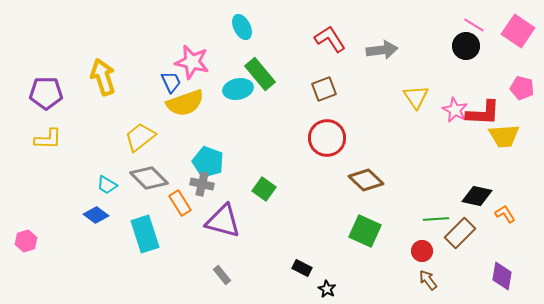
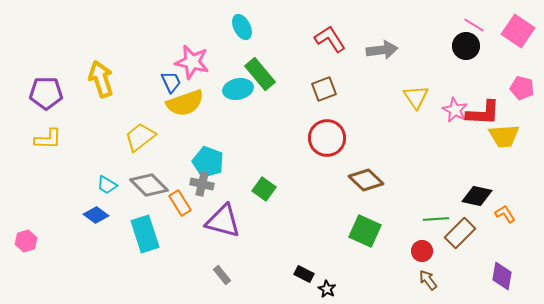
yellow arrow at (103, 77): moved 2 px left, 2 px down
gray diamond at (149, 178): moved 7 px down
black rectangle at (302, 268): moved 2 px right, 6 px down
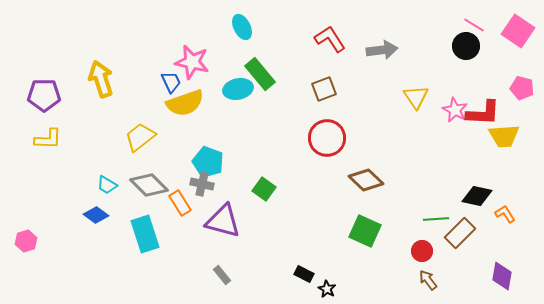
purple pentagon at (46, 93): moved 2 px left, 2 px down
